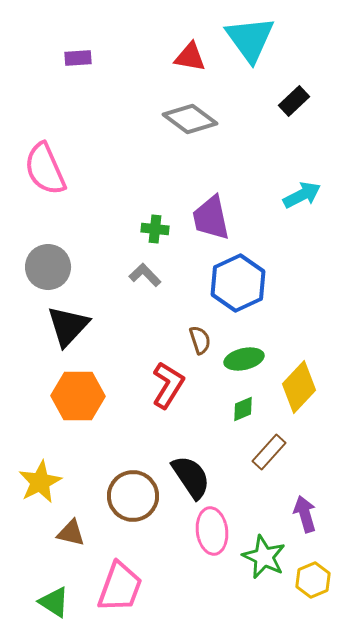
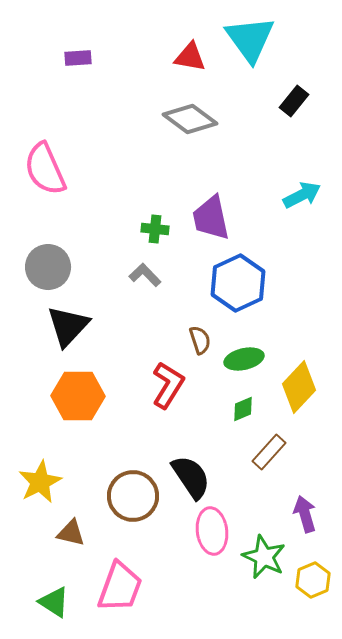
black rectangle: rotated 8 degrees counterclockwise
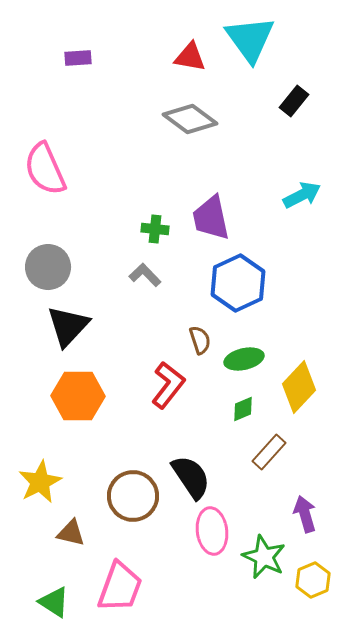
red L-shape: rotated 6 degrees clockwise
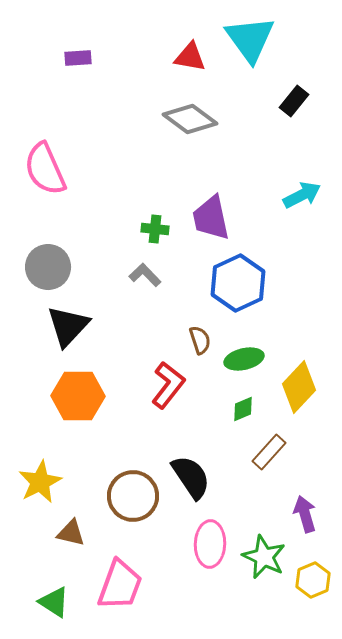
pink ellipse: moved 2 px left, 13 px down; rotated 9 degrees clockwise
pink trapezoid: moved 2 px up
